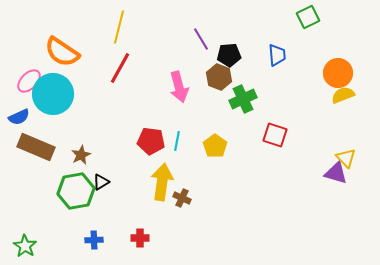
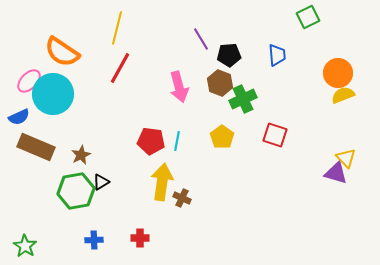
yellow line: moved 2 px left, 1 px down
brown hexagon: moved 1 px right, 6 px down
yellow pentagon: moved 7 px right, 9 px up
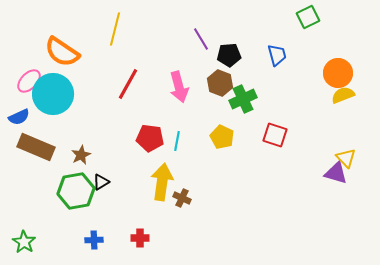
yellow line: moved 2 px left, 1 px down
blue trapezoid: rotated 10 degrees counterclockwise
red line: moved 8 px right, 16 px down
yellow pentagon: rotated 10 degrees counterclockwise
red pentagon: moved 1 px left, 3 px up
green star: moved 1 px left, 4 px up
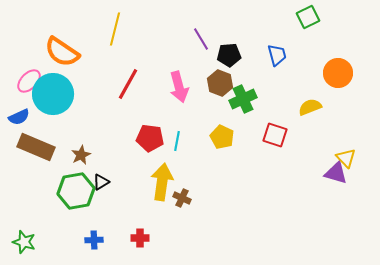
yellow semicircle: moved 33 px left, 12 px down
green star: rotated 15 degrees counterclockwise
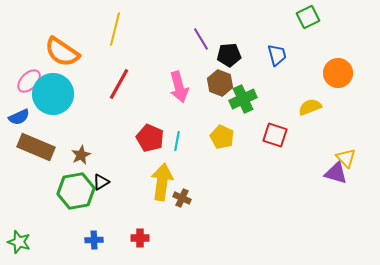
red line: moved 9 px left
red pentagon: rotated 16 degrees clockwise
green star: moved 5 px left
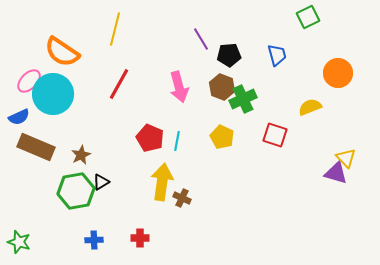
brown hexagon: moved 2 px right, 4 px down
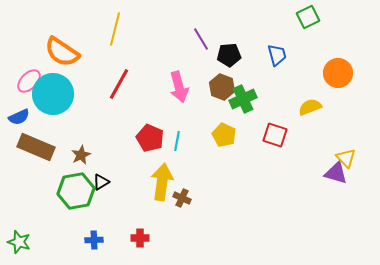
yellow pentagon: moved 2 px right, 2 px up
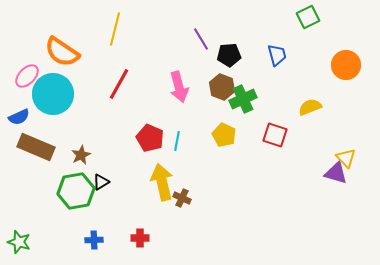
orange circle: moved 8 px right, 8 px up
pink ellipse: moved 2 px left, 5 px up
yellow arrow: rotated 21 degrees counterclockwise
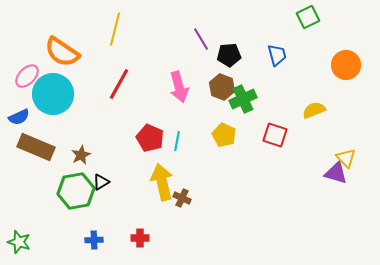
yellow semicircle: moved 4 px right, 3 px down
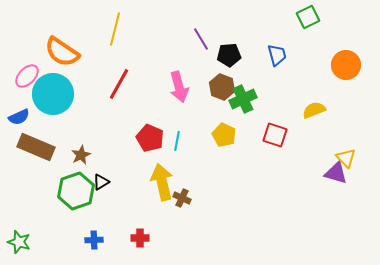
green hexagon: rotated 9 degrees counterclockwise
